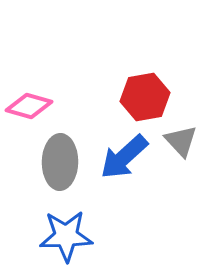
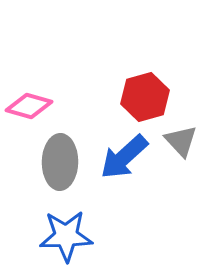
red hexagon: rotated 6 degrees counterclockwise
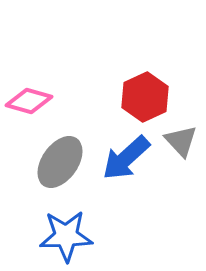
red hexagon: rotated 9 degrees counterclockwise
pink diamond: moved 5 px up
blue arrow: moved 2 px right, 1 px down
gray ellipse: rotated 34 degrees clockwise
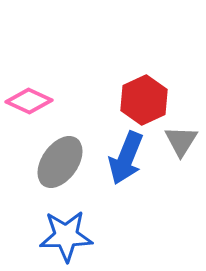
red hexagon: moved 1 px left, 3 px down
pink diamond: rotated 9 degrees clockwise
gray triangle: rotated 15 degrees clockwise
blue arrow: rotated 26 degrees counterclockwise
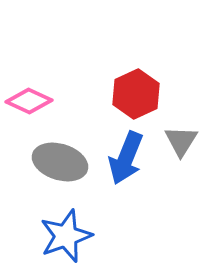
red hexagon: moved 8 px left, 6 px up
gray ellipse: rotated 72 degrees clockwise
blue star: rotated 18 degrees counterclockwise
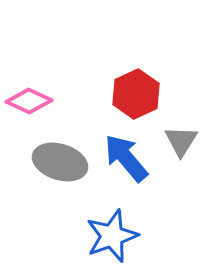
blue arrow: rotated 118 degrees clockwise
blue star: moved 46 px right
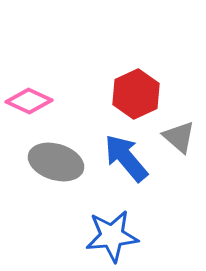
gray triangle: moved 2 px left, 4 px up; rotated 21 degrees counterclockwise
gray ellipse: moved 4 px left
blue star: rotated 14 degrees clockwise
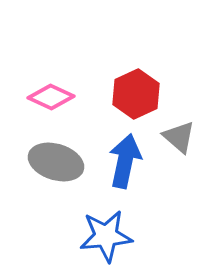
pink diamond: moved 22 px right, 4 px up
blue arrow: moved 1 px left, 3 px down; rotated 52 degrees clockwise
blue star: moved 6 px left
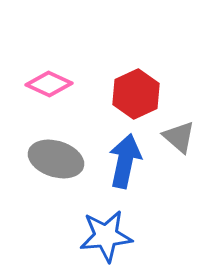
pink diamond: moved 2 px left, 13 px up
gray ellipse: moved 3 px up
